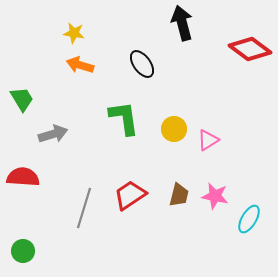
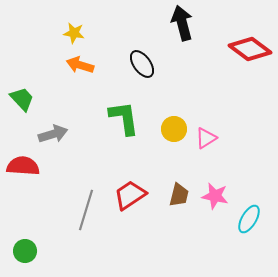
green trapezoid: rotated 12 degrees counterclockwise
pink triangle: moved 2 px left, 2 px up
red semicircle: moved 11 px up
gray line: moved 2 px right, 2 px down
green circle: moved 2 px right
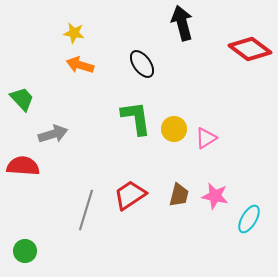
green L-shape: moved 12 px right
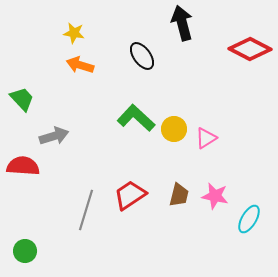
red diamond: rotated 9 degrees counterclockwise
black ellipse: moved 8 px up
green L-shape: rotated 39 degrees counterclockwise
gray arrow: moved 1 px right, 2 px down
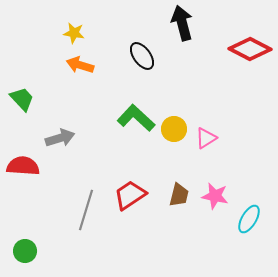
gray arrow: moved 6 px right, 2 px down
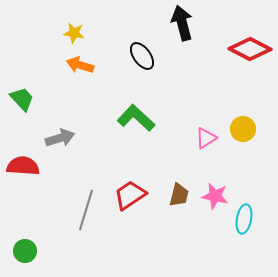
yellow circle: moved 69 px right
cyan ellipse: moved 5 px left; rotated 20 degrees counterclockwise
